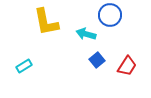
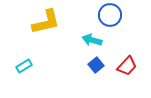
yellow L-shape: rotated 92 degrees counterclockwise
cyan arrow: moved 6 px right, 6 px down
blue square: moved 1 px left, 5 px down
red trapezoid: rotated 10 degrees clockwise
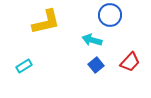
red trapezoid: moved 3 px right, 4 px up
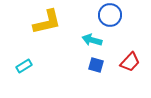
yellow L-shape: moved 1 px right
blue square: rotated 35 degrees counterclockwise
